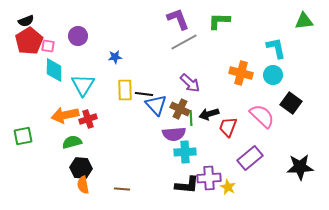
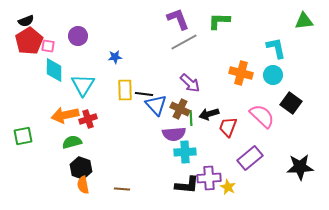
black hexagon: rotated 15 degrees clockwise
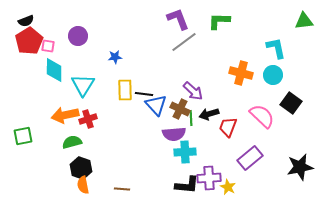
gray line: rotated 8 degrees counterclockwise
purple arrow: moved 3 px right, 8 px down
black star: rotated 8 degrees counterclockwise
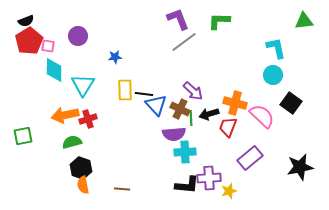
orange cross: moved 6 px left, 30 px down
yellow star: moved 1 px right, 4 px down; rotated 28 degrees clockwise
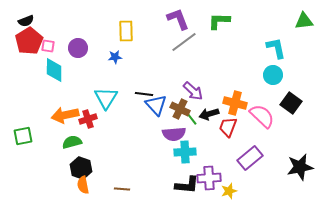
purple circle: moved 12 px down
cyan triangle: moved 23 px right, 13 px down
yellow rectangle: moved 1 px right, 59 px up
green line: rotated 35 degrees counterclockwise
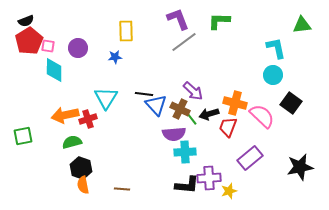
green triangle: moved 2 px left, 4 px down
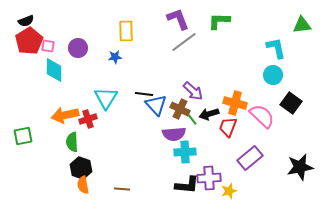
green semicircle: rotated 78 degrees counterclockwise
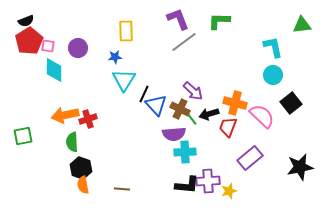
cyan L-shape: moved 3 px left, 1 px up
black line: rotated 72 degrees counterclockwise
cyan triangle: moved 18 px right, 18 px up
black square: rotated 15 degrees clockwise
purple cross: moved 1 px left, 3 px down
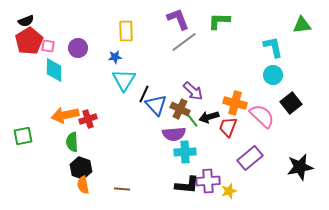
black arrow: moved 3 px down
green line: moved 1 px right, 2 px down
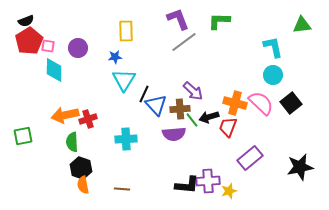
brown cross: rotated 30 degrees counterclockwise
pink semicircle: moved 1 px left, 13 px up
cyan cross: moved 59 px left, 13 px up
